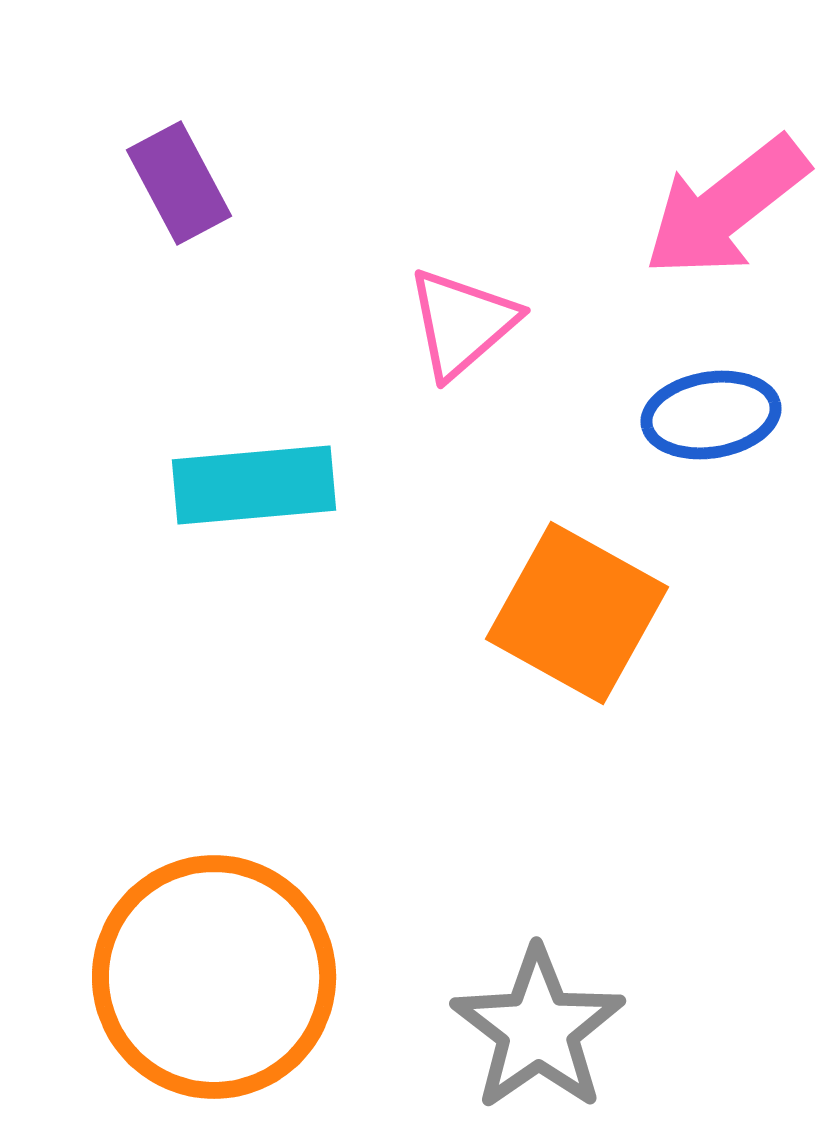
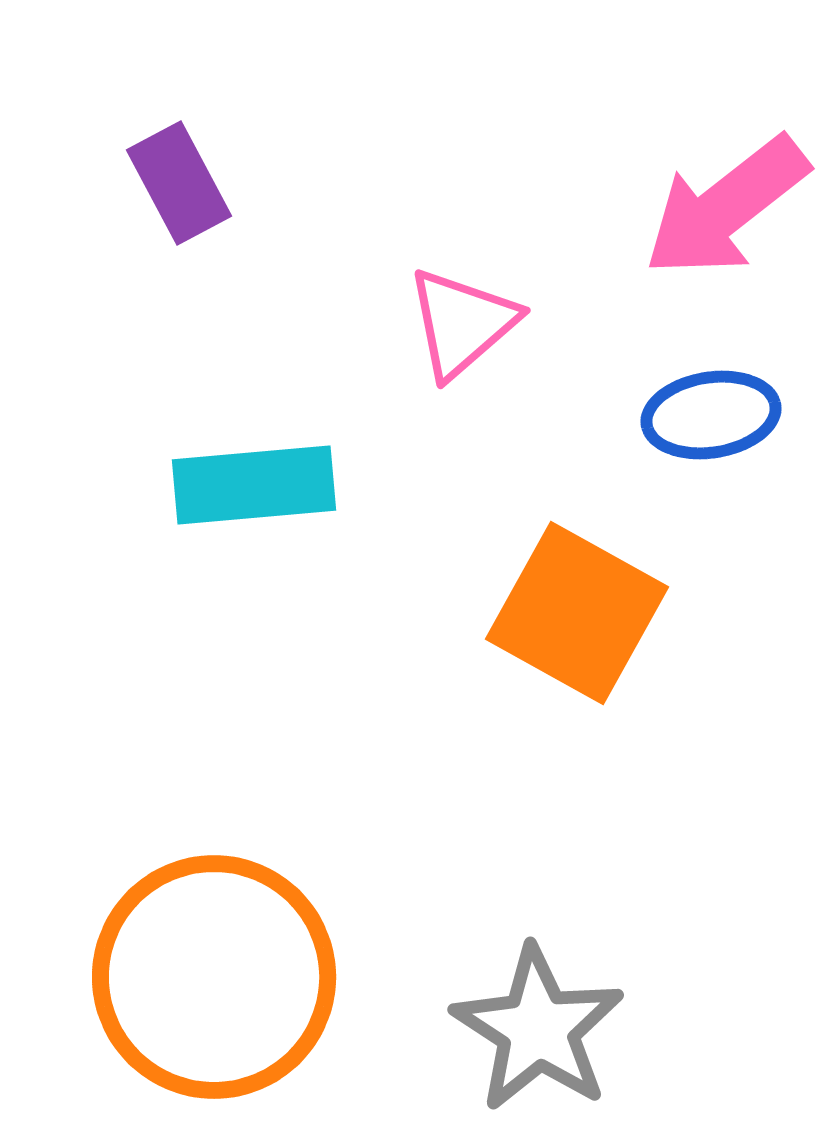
gray star: rotated 4 degrees counterclockwise
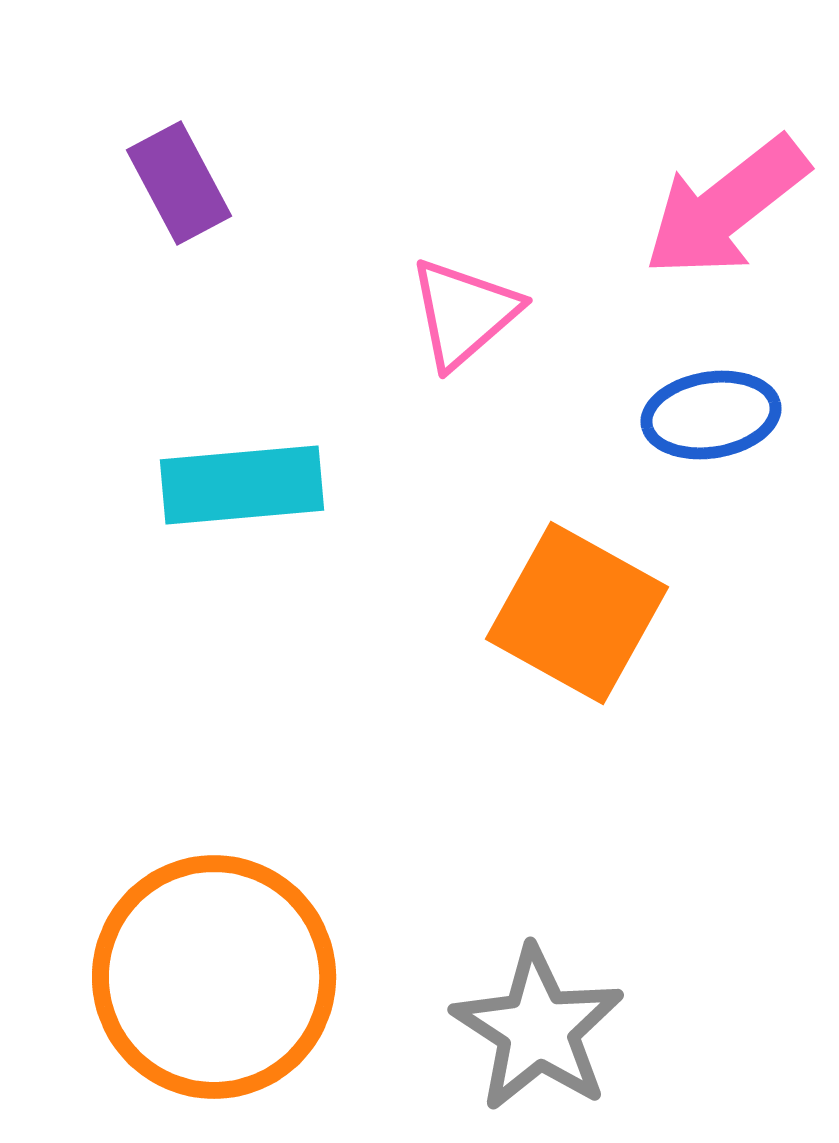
pink triangle: moved 2 px right, 10 px up
cyan rectangle: moved 12 px left
